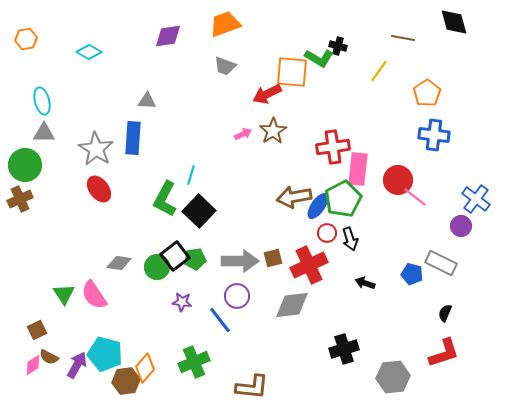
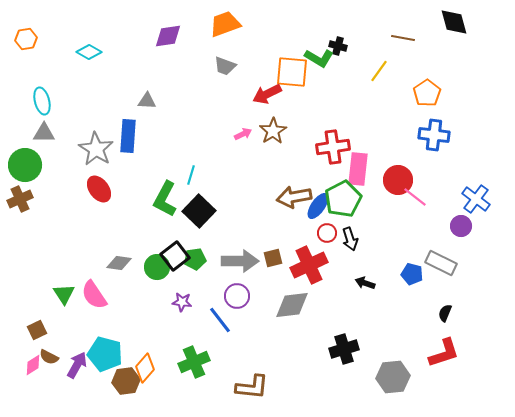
blue rectangle at (133, 138): moved 5 px left, 2 px up
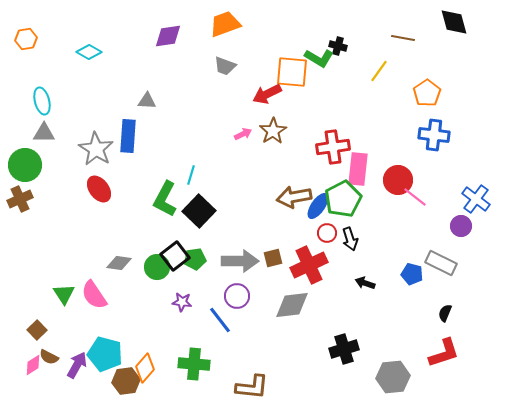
brown square at (37, 330): rotated 18 degrees counterclockwise
green cross at (194, 362): moved 2 px down; rotated 28 degrees clockwise
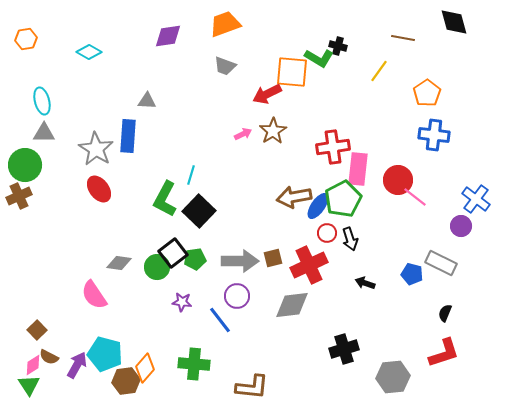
brown cross at (20, 199): moved 1 px left, 3 px up
black square at (175, 256): moved 2 px left, 3 px up
green triangle at (64, 294): moved 35 px left, 91 px down
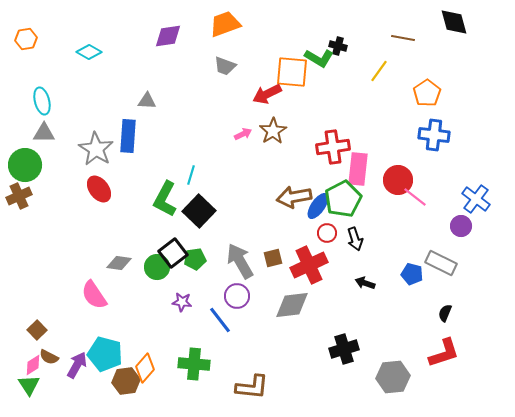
black arrow at (350, 239): moved 5 px right
gray arrow at (240, 261): rotated 120 degrees counterclockwise
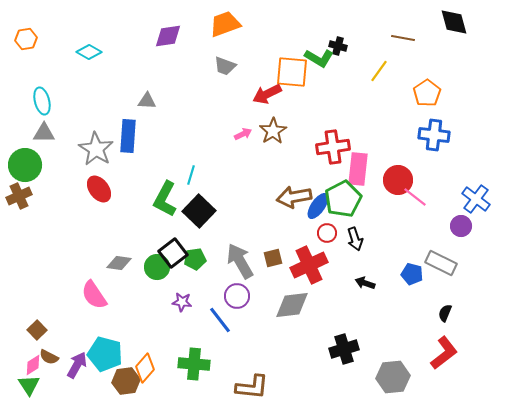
red L-shape at (444, 353): rotated 20 degrees counterclockwise
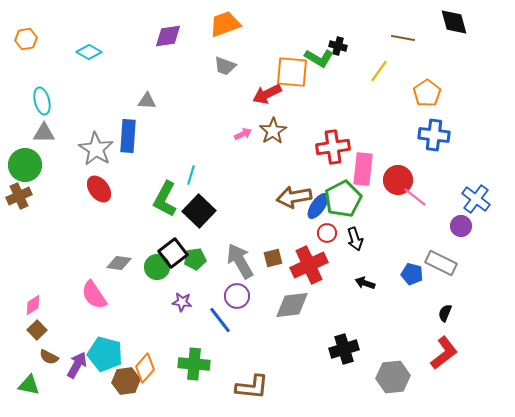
pink rectangle at (358, 169): moved 5 px right
pink diamond at (33, 365): moved 60 px up
green triangle at (29, 385): rotated 45 degrees counterclockwise
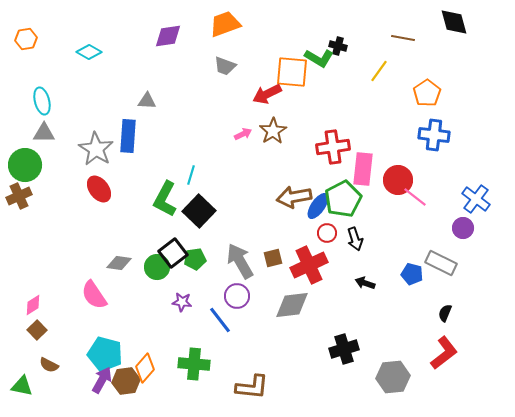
purple circle at (461, 226): moved 2 px right, 2 px down
brown semicircle at (49, 357): moved 8 px down
purple arrow at (77, 365): moved 25 px right, 15 px down
green triangle at (29, 385): moved 7 px left, 1 px down
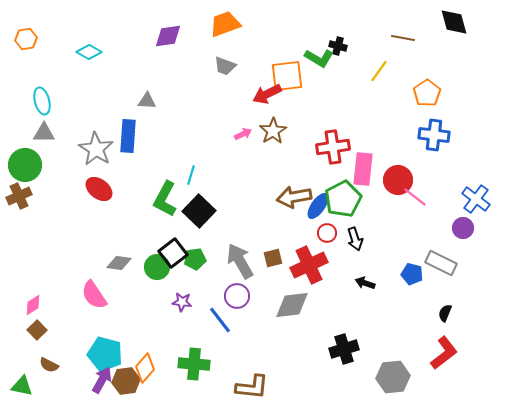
orange square at (292, 72): moved 5 px left, 4 px down; rotated 12 degrees counterclockwise
red ellipse at (99, 189): rotated 16 degrees counterclockwise
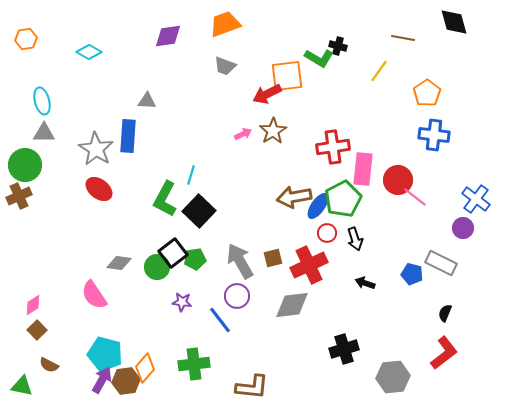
green cross at (194, 364): rotated 12 degrees counterclockwise
